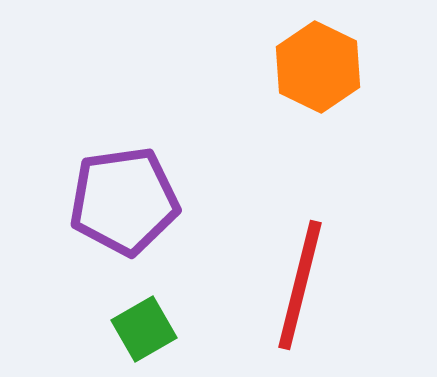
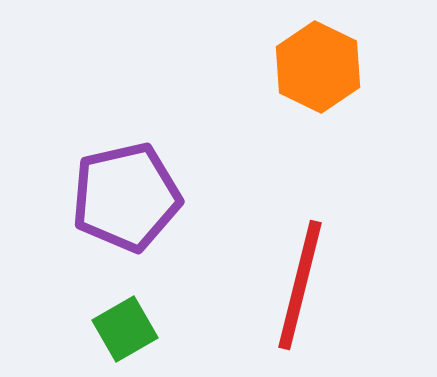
purple pentagon: moved 2 px right, 4 px up; rotated 5 degrees counterclockwise
green square: moved 19 px left
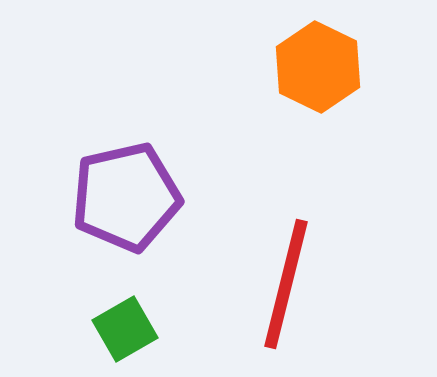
red line: moved 14 px left, 1 px up
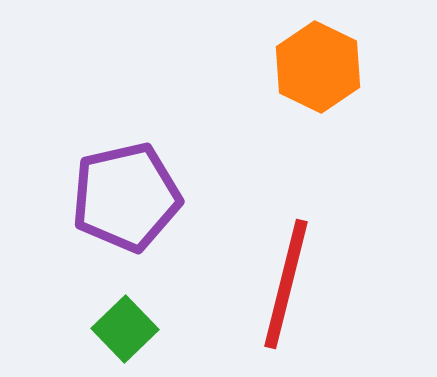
green square: rotated 14 degrees counterclockwise
